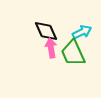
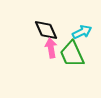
black diamond: moved 1 px up
green trapezoid: moved 1 px left, 1 px down
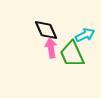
cyan arrow: moved 3 px right, 3 px down
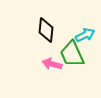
black diamond: rotated 30 degrees clockwise
pink arrow: moved 1 px right, 16 px down; rotated 66 degrees counterclockwise
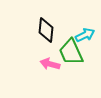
green trapezoid: moved 1 px left, 2 px up
pink arrow: moved 2 px left
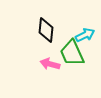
green trapezoid: moved 1 px right, 1 px down
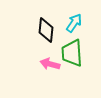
cyan arrow: moved 11 px left, 12 px up; rotated 30 degrees counterclockwise
green trapezoid: rotated 20 degrees clockwise
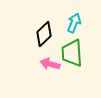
cyan arrow: rotated 12 degrees counterclockwise
black diamond: moved 2 px left, 4 px down; rotated 40 degrees clockwise
